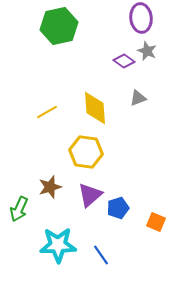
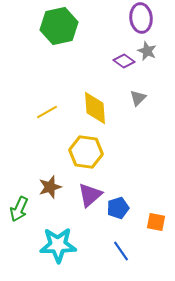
gray triangle: rotated 24 degrees counterclockwise
orange square: rotated 12 degrees counterclockwise
blue line: moved 20 px right, 4 px up
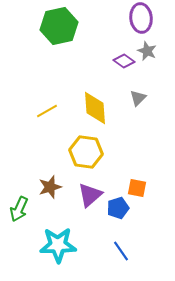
yellow line: moved 1 px up
orange square: moved 19 px left, 34 px up
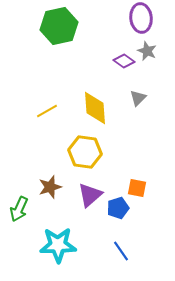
yellow hexagon: moved 1 px left
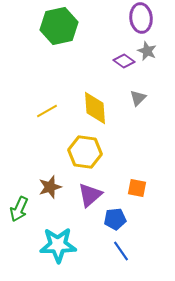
blue pentagon: moved 3 px left, 11 px down; rotated 10 degrees clockwise
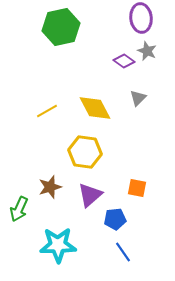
green hexagon: moved 2 px right, 1 px down
yellow diamond: rotated 24 degrees counterclockwise
blue line: moved 2 px right, 1 px down
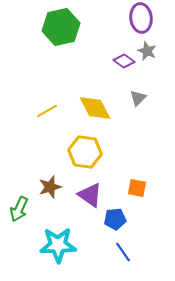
purple triangle: rotated 44 degrees counterclockwise
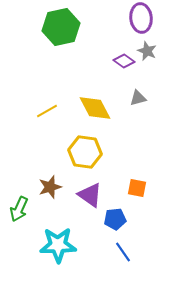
gray triangle: rotated 30 degrees clockwise
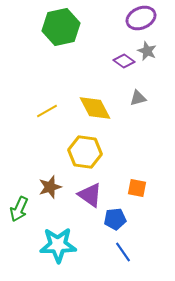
purple ellipse: rotated 72 degrees clockwise
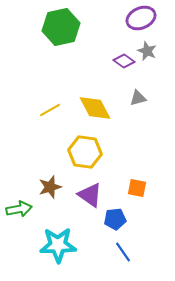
yellow line: moved 3 px right, 1 px up
green arrow: rotated 125 degrees counterclockwise
